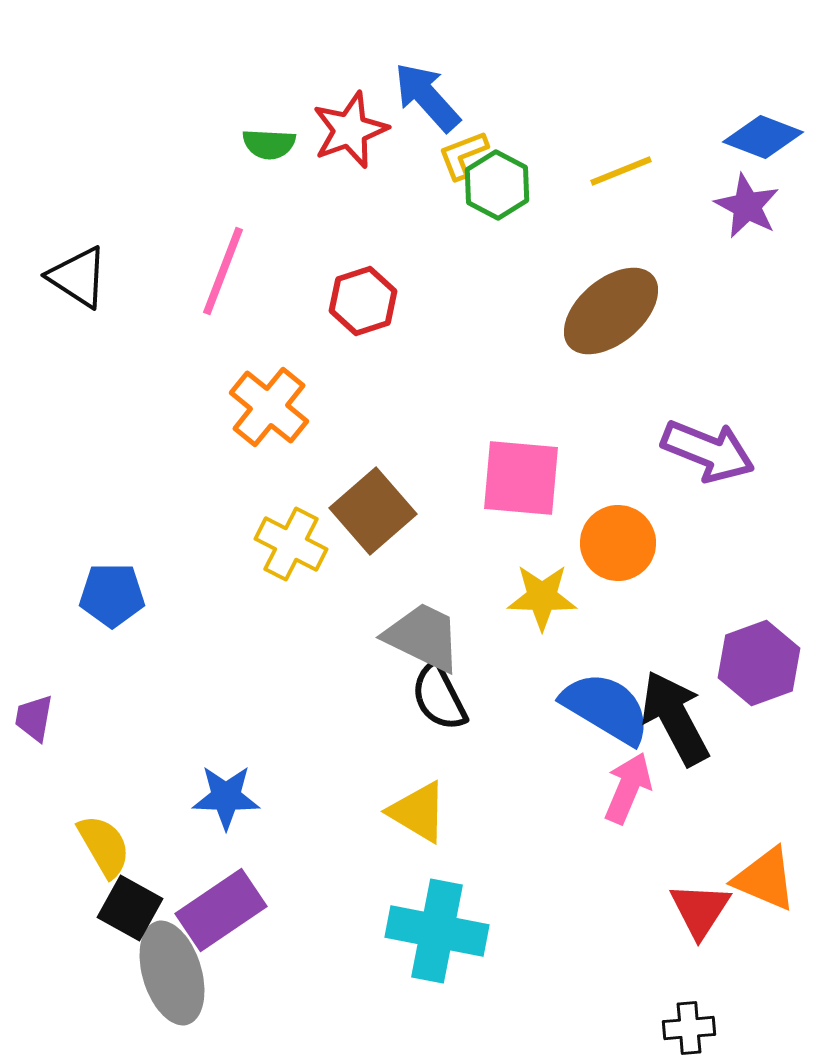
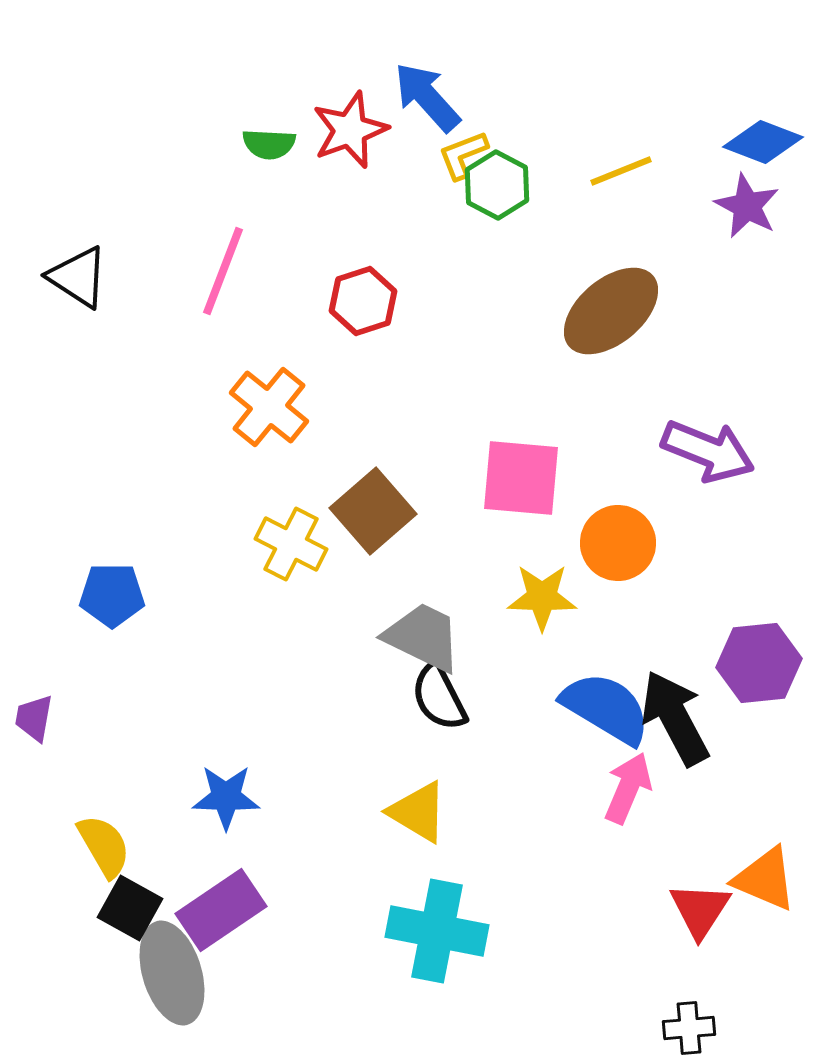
blue diamond: moved 5 px down
purple hexagon: rotated 14 degrees clockwise
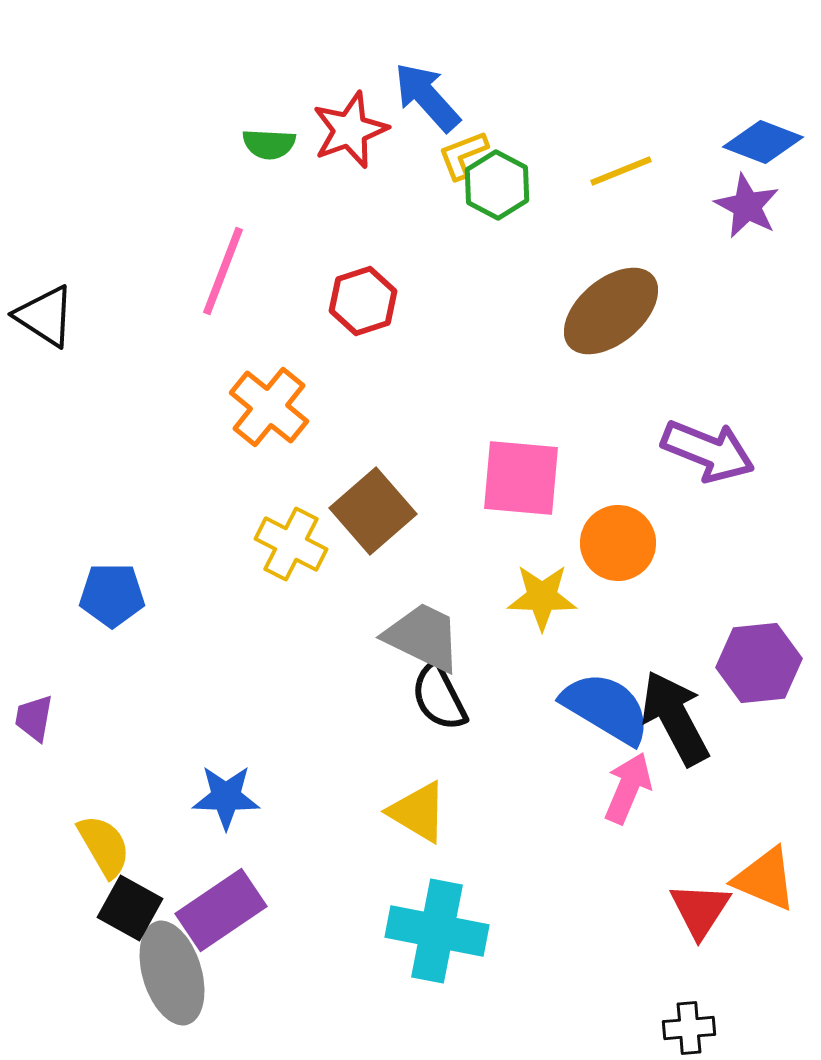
black triangle: moved 33 px left, 39 px down
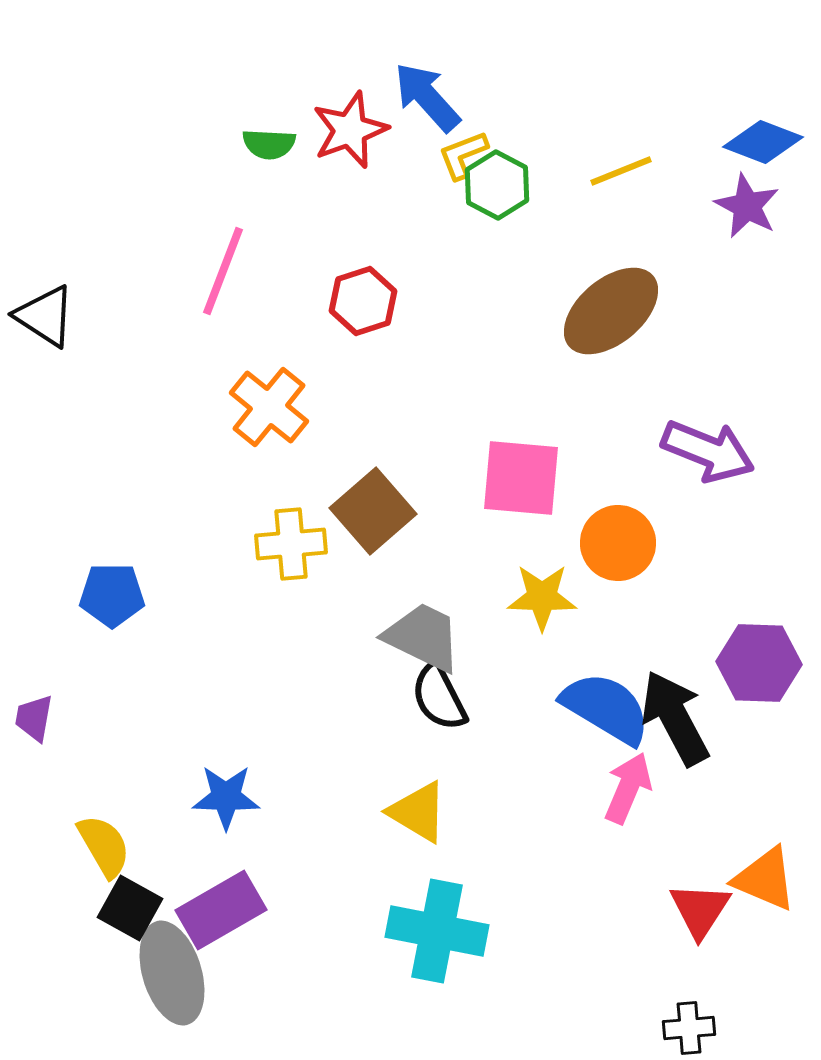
yellow cross: rotated 32 degrees counterclockwise
purple hexagon: rotated 8 degrees clockwise
purple rectangle: rotated 4 degrees clockwise
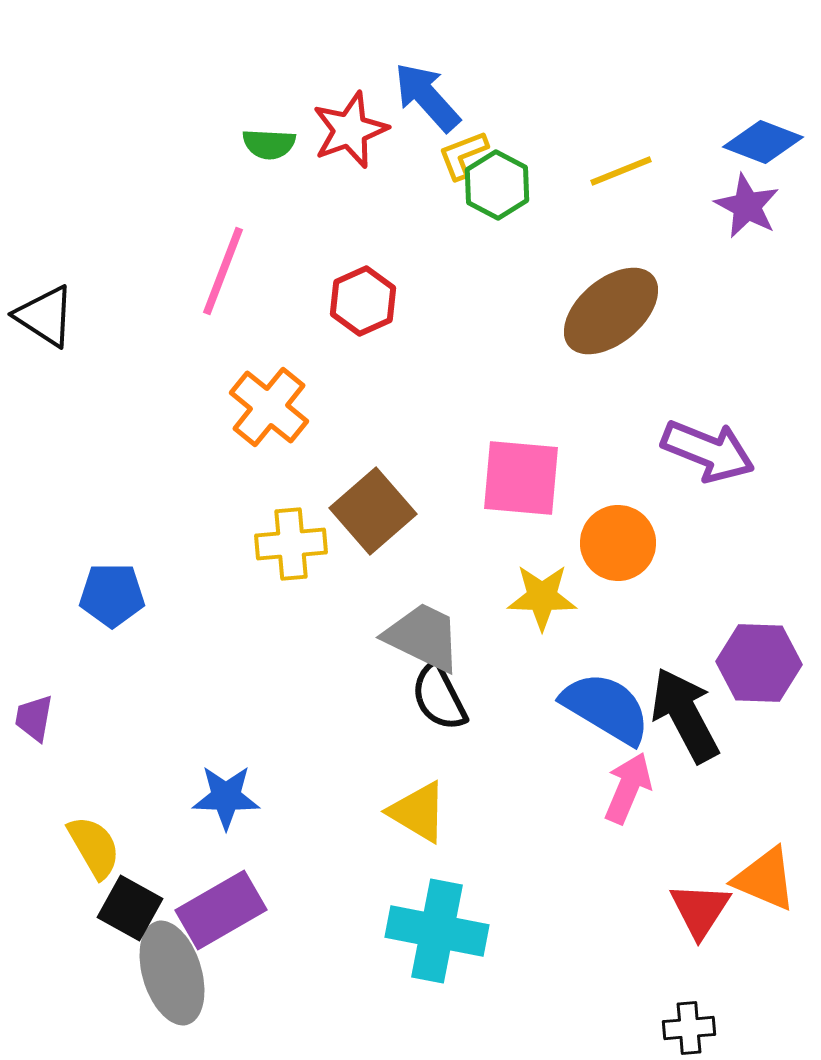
red hexagon: rotated 6 degrees counterclockwise
black arrow: moved 10 px right, 3 px up
yellow semicircle: moved 10 px left, 1 px down
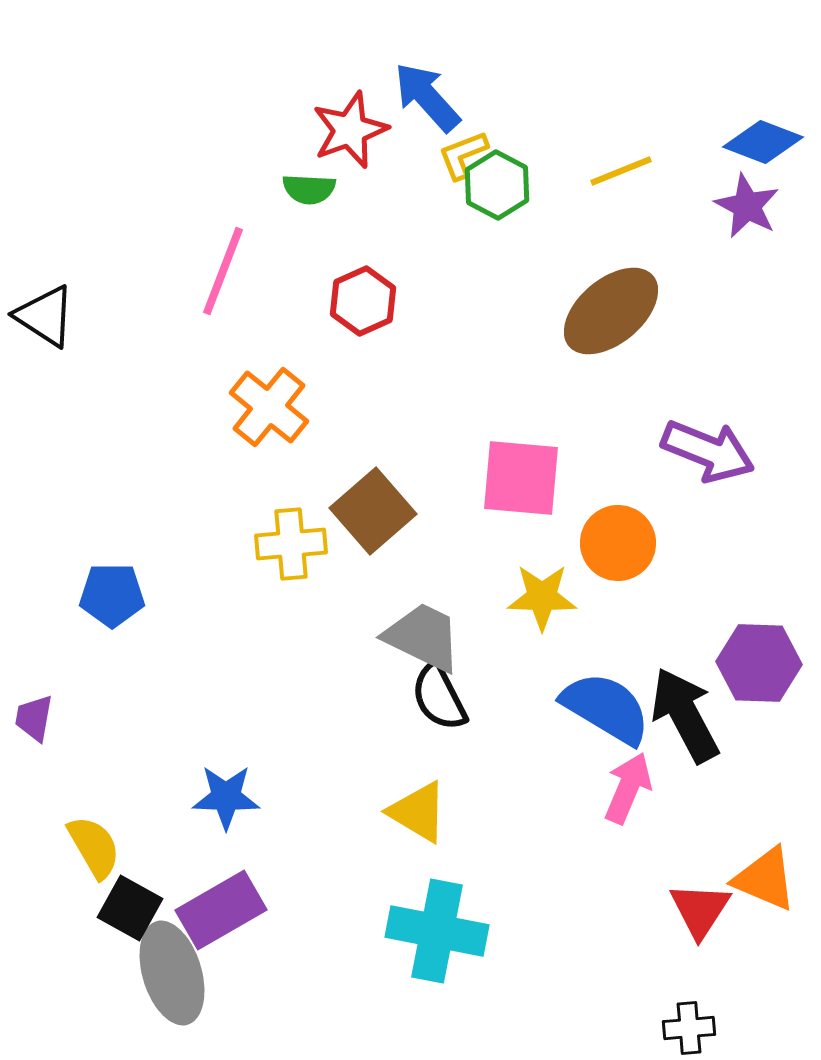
green semicircle: moved 40 px right, 45 px down
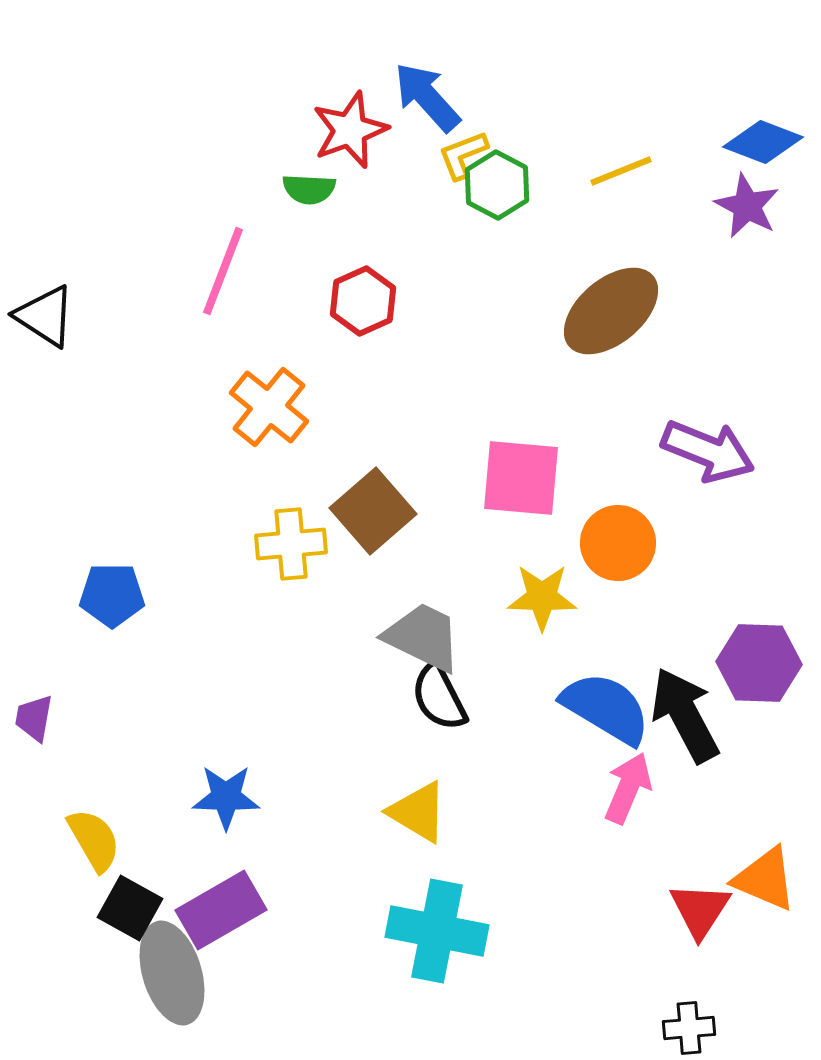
yellow semicircle: moved 7 px up
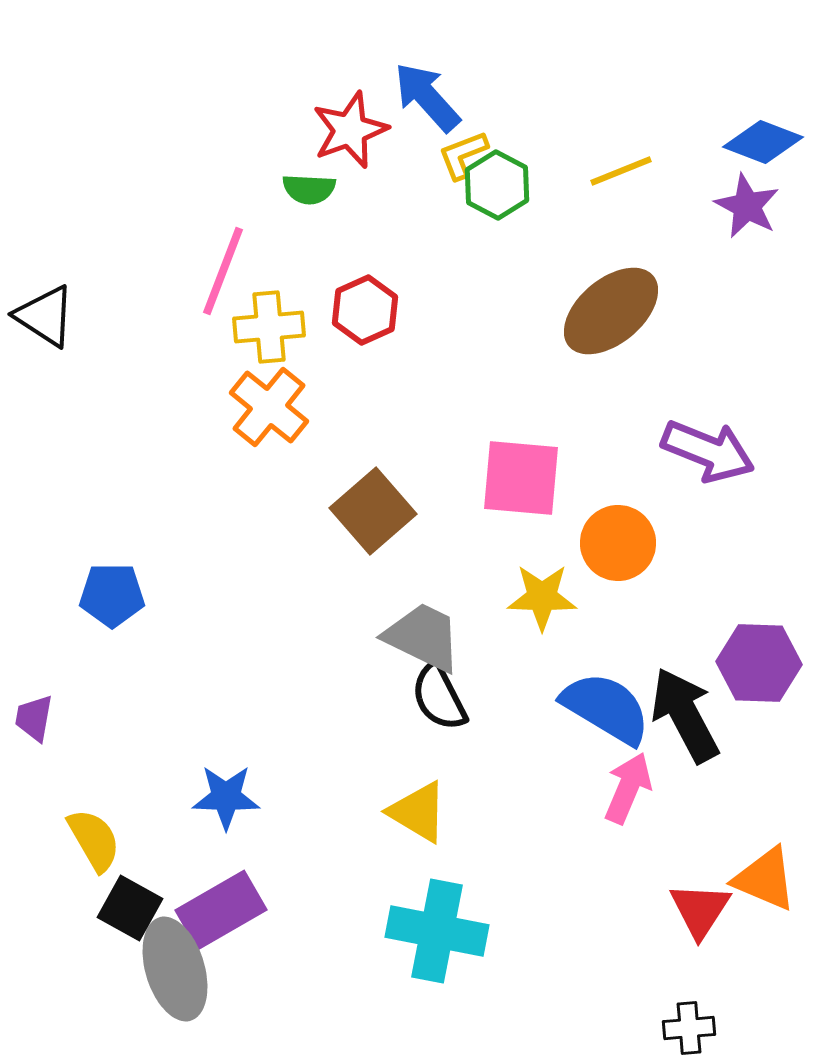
red hexagon: moved 2 px right, 9 px down
yellow cross: moved 22 px left, 217 px up
gray ellipse: moved 3 px right, 4 px up
